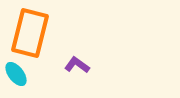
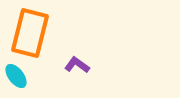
cyan ellipse: moved 2 px down
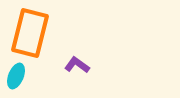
cyan ellipse: rotated 60 degrees clockwise
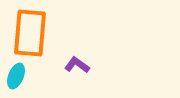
orange rectangle: rotated 9 degrees counterclockwise
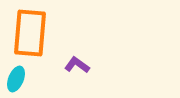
cyan ellipse: moved 3 px down
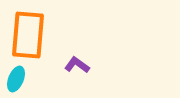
orange rectangle: moved 2 px left, 2 px down
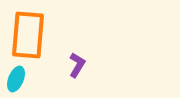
purple L-shape: rotated 85 degrees clockwise
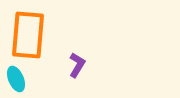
cyan ellipse: rotated 45 degrees counterclockwise
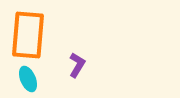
cyan ellipse: moved 12 px right
